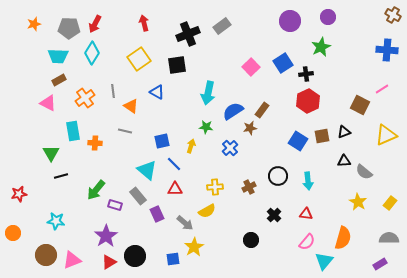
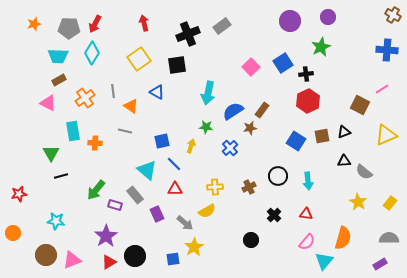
blue square at (298, 141): moved 2 px left
gray rectangle at (138, 196): moved 3 px left, 1 px up
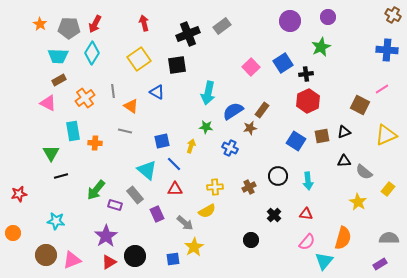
orange star at (34, 24): moved 6 px right; rotated 24 degrees counterclockwise
blue cross at (230, 148): rotated 21 degrees counterclockwise
yellow rectangle at (390, 203): moved 2 px left, 14 px up
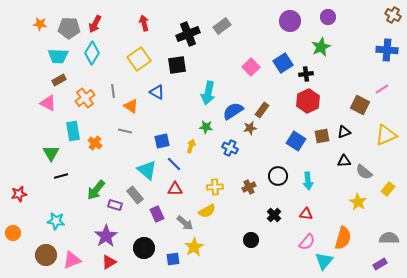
orange star at (40, 24): rotated 24 degrees counterclockwise
orange cross at (95, 143): rotated 32 degrees clockwise
black circle at (135, 256): moved 9 px right, 8 px up
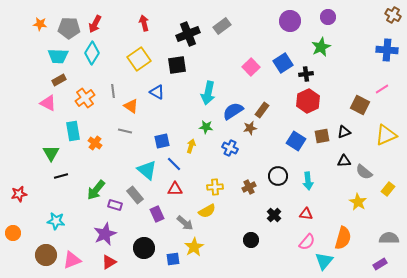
purple star at (106, 236): moved 1 px left, 2 px up; rotated 10 degrees clockwise
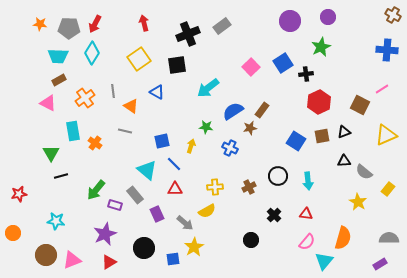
cyan arrow at (208, 93): moved 5 px up; rotated 40 degrees clockwise
red hexagon at (308, 101): moved 11 px right, 1 px down
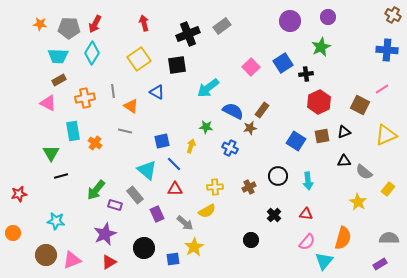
orange cross at (85, 98): rotated 24 degrees clockwise
blue semicircle at (233, 111): rotated 60 degrees clockwise
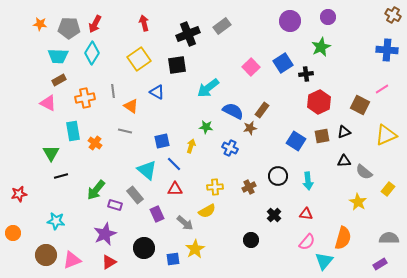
yellow star at (194, 247): moved 1 px right, 2 px down
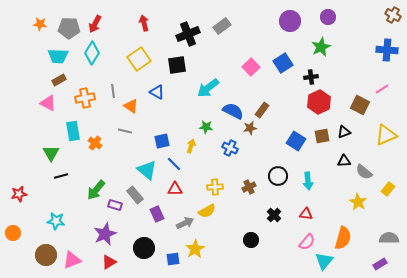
black cross at (306, 74): moved 5 px right, 3 px down
gray arrow at (185, 223): rotated 66 degrees counterclockwise
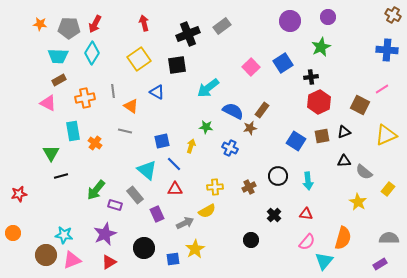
cyan star at (56, 221): moved 8 px right, 14 px down
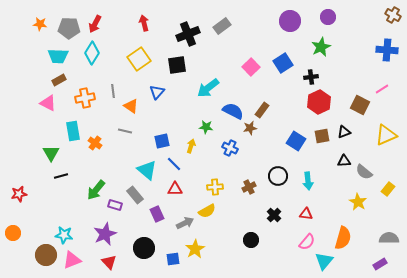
blue triangle at (157, 92): rotated 42 degrees clockwise
red triangle at (109, 262): rotated 42 degrees counterclockwise
